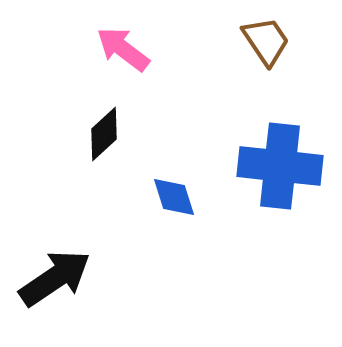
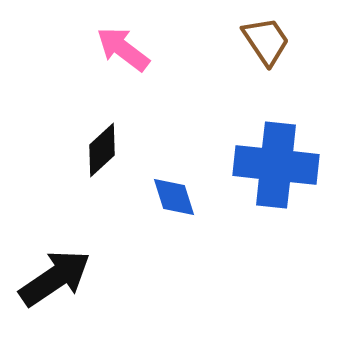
black diamond: moved 2 px left, 16 px down
blue cross: moved 4 px left, 1 px up
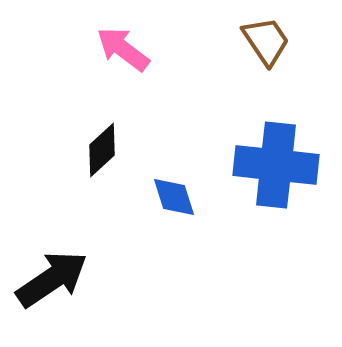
black arrow: moved 3 px left, 1 px down
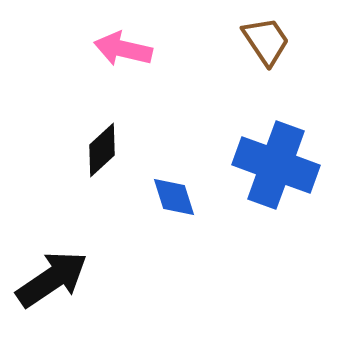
pink arrow: rotated 24 degrees counterclockwise
blue cross: rotated 14 degrees clockwise
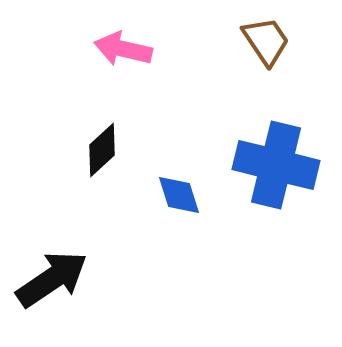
blue cross: rotated 6 degrees counterclockwise
blue diamond: moved 5 px right, 2 px up
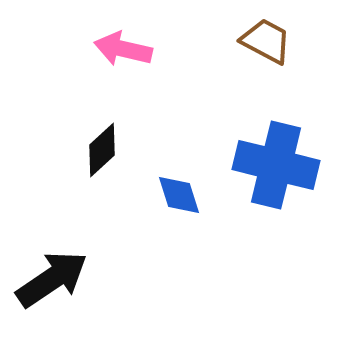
brown trapezoid: rotated 28 degrees counterclockwise
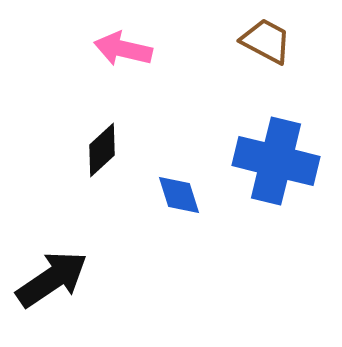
blue cross: moved 4 px up
